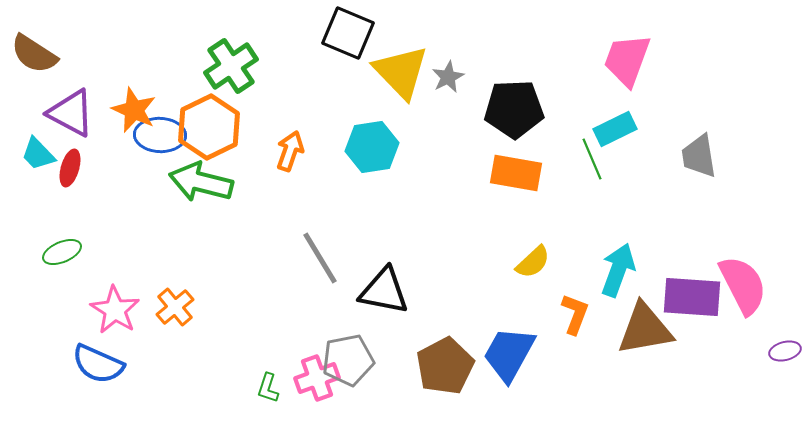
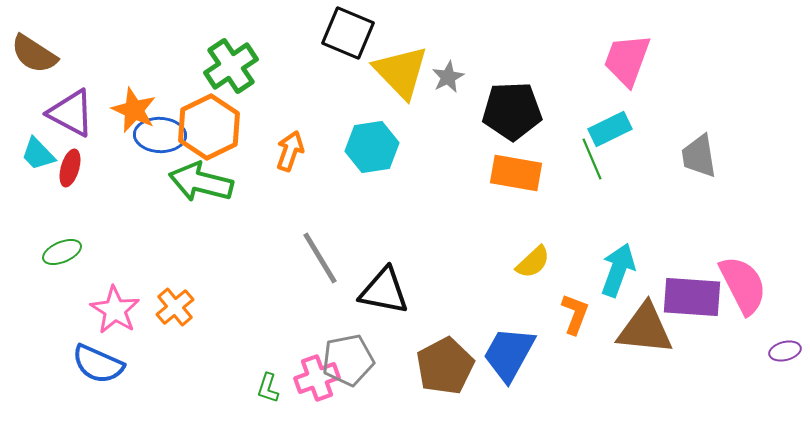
black pentagon: moved 2 px left, 2 px down
cyan rectangle: moved 5 px left
brown triangle: rotated 16 degrees clockwise
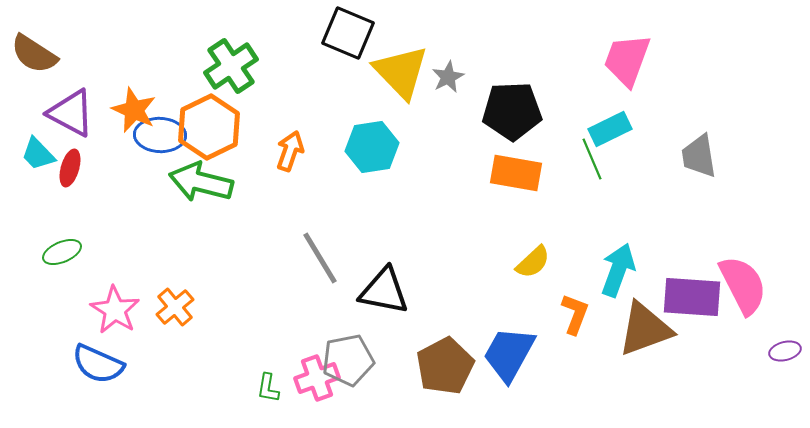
brown triangle: rotated 26 degrees counterclockwise
green L-shape: rotated 8 degrees counterclockwise
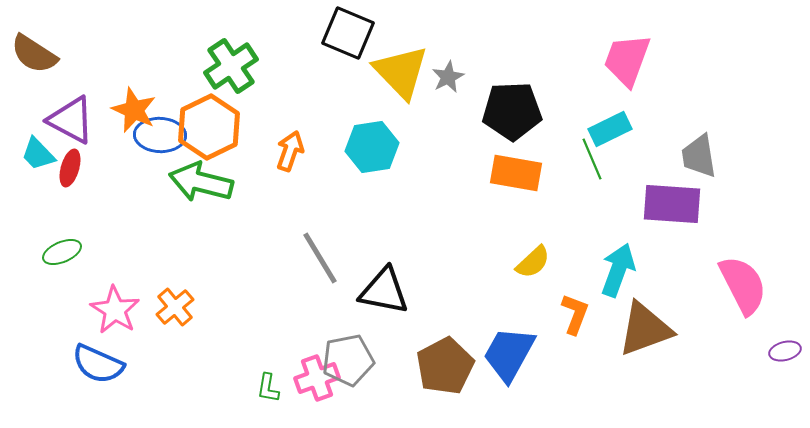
purple triangle: moved 7 px down
purple rectangle: moved 20 px left, 93 px up
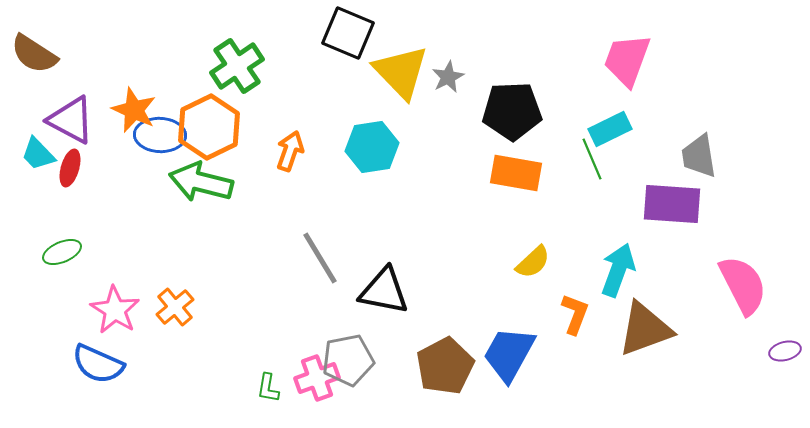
green cross: moved 6 px right
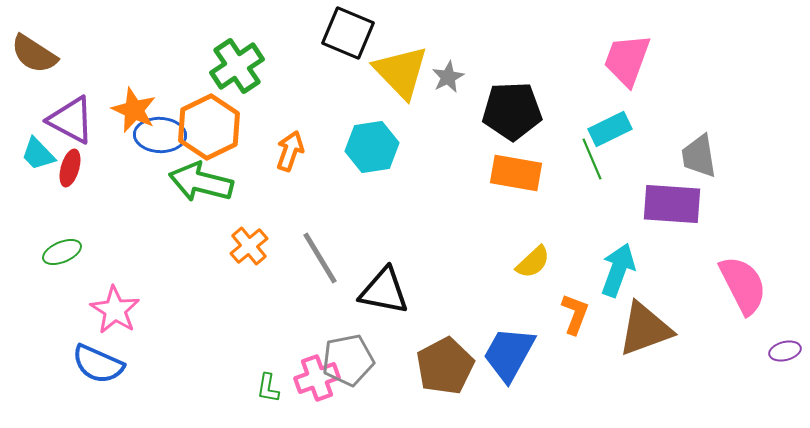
orange cross: moved 74 px right, 61 px up
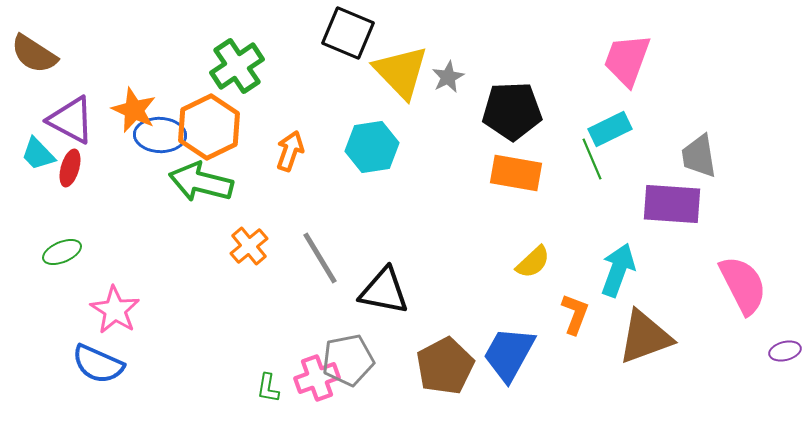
brown triangle: moved 8 px down
